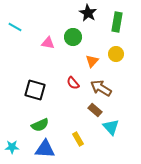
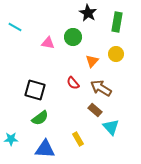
green semicircle: moved 7 px up; rotated 12 degrees counterclockwise
cyan star: moved 1 px left, 8 px up
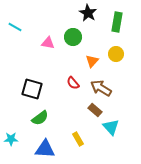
black square: moved 3 px left, 1 px up
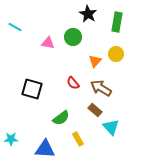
black star: moved 1 px down
orange triangle: moved 3 px right
green semicircle: moved 21 px right
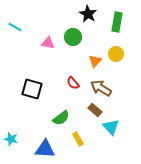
cyan star: rotated 16 degrees clockwise
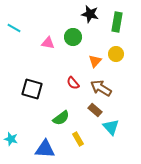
black star: moved 2 px right; rotated 18 degrees counterclockwise
cyan line: moved 1 px left, 1 px down
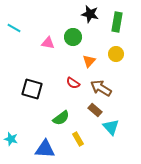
orange triangle: moved 6 px left
red semicircle: rotated 16 degrees counterclockwise
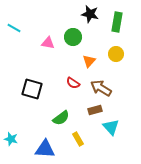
brown rectangle: rotated 56 degrees counterclockwise
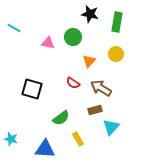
cyan triangle: rotated 24 degrees clockwise
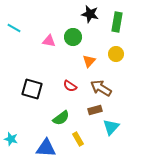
pink triangle: moved 1 px right, 2 px up
red semicircle: moved 3 px left, 3 px down
blue triangle: moved 1 px right, 1 px up
